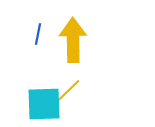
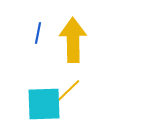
blue line: moved 1 px up
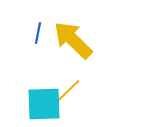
yellow arrow: rotated 45 degrees counterclockwise
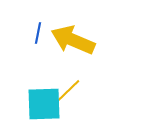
yellow arrow: rotated 21 degrees counterclockwise
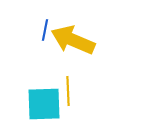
blue line: moved 7 px right, 3 px up
yellow line: rotated 48 degrees counterclockwise
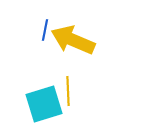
cyan square: rotated 15 degrees counterclockwise
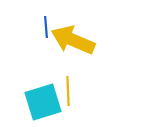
blue line: moved 1 px right, 3 px up; rotated 15 degrees counterclockwise
cyan square: moved 1 px left, 2 px up
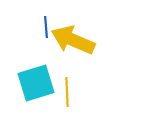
yellow line: moved 1 px left, 1 px down
cyan square: moved 7 px left, 19 px up
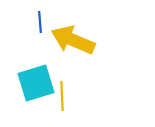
blue line: moved 6 px left, 5 px up
yellow line: moved 5 px left, 4 px down
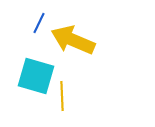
blue line: moved 1 px left, 1 px down; rotated 30 degrees clockwise
cyan square: moved 7 px up; rotated 33 degrees clockwise
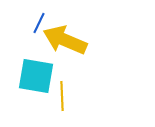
yellow arrow: moved 8 px left
cyan square: rotated 6 degrees counterclockwise
